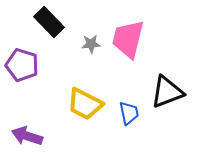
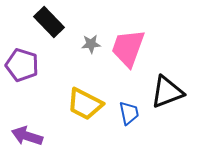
pink trapezoid: moved 9 px down; rotated 6 degrees clockwise
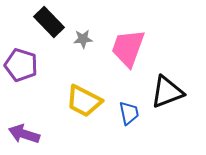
gray star: moved 8 px left, 5 px up
purple pentagon: moved 1 px left
yellow trapezoid: moved 1 px left, 3 px up
purple arrow: moved 3 px left, 2 px up
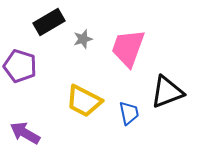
black rectangle: rotated 76 degrees counterclockwise
gray star: rotated 12 degrees counterclockwise
purple pentagon: moved 1 px left, 1 px down
purple arrow: moved 1 px right, 1 px up; rotated 12 degrees clockwise
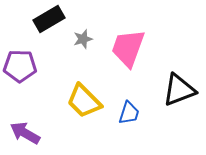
black rectangle: moved 3 px up
purple pentagon: rotated 16 degrees counterclockwise
black triangle: moved 12 px right, 2 px up
yellow trapezoid: rotated 18 degrees clockwise
blue trapezoid: rotated 30 degrees clockwise
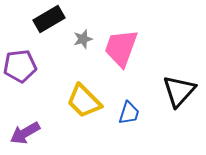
pink trapezoid: moved 7 px left
purple pentagon: rotated 8 degrees counterclockwise
black triangle: moved 1 px down; rotated 27 degrees counterclockwise
purple arrow: rotated 60 degrees counterclockwise
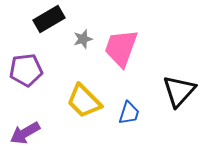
purple pentagon: moved 6 px right, 4 px down
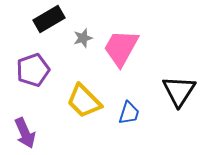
gray star: moved 1 px up
pink trapezoid: rotated 9 degrees clockwise
purple pentagon: moved 7 px right; rotated 12 degrees counterclockwise
black triangle: rotated 9 degrees counterclockwise
purple arrow: rotated 84 degrees counterclockwise
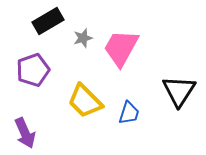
black rectangle: moved 1 px left, 2 px down
yellow trapezoid: moved 1 px right
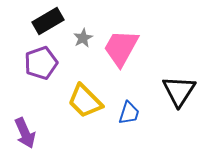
gray star: rotated 12 degrees counterclockwise
purple pentagon: moved 8 px right, 7 px up
